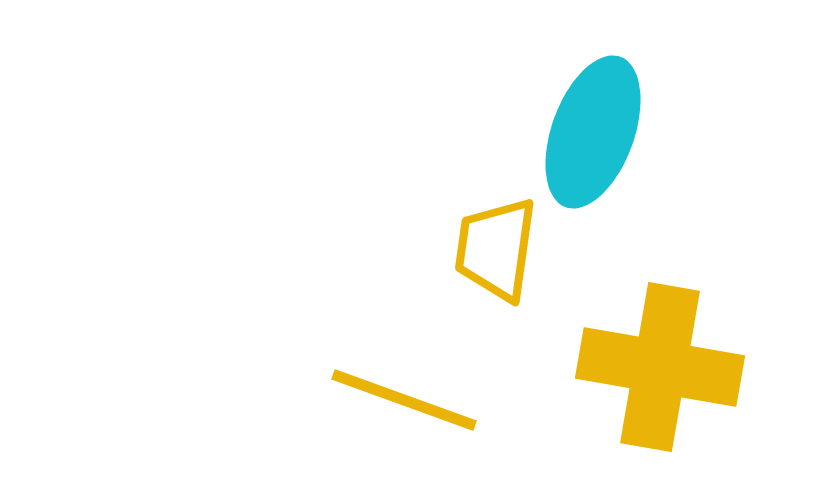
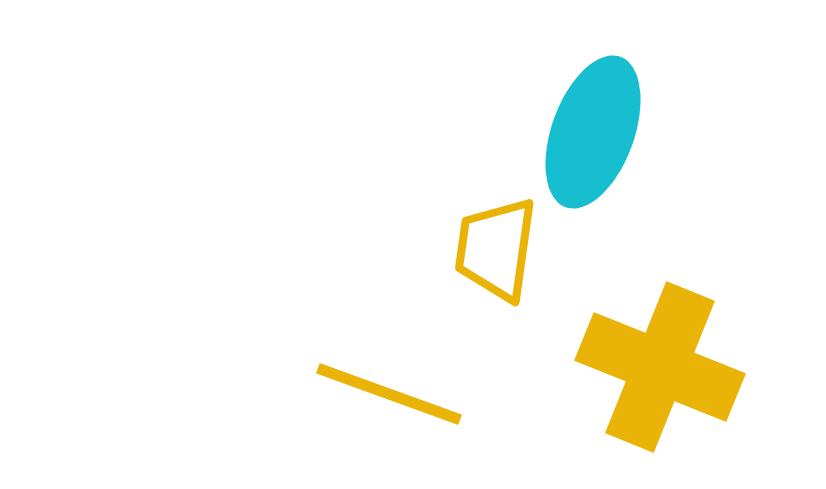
yellow cross: rotated 12 degrees clockwise
yellow line: moved 15 px left, 6 px up
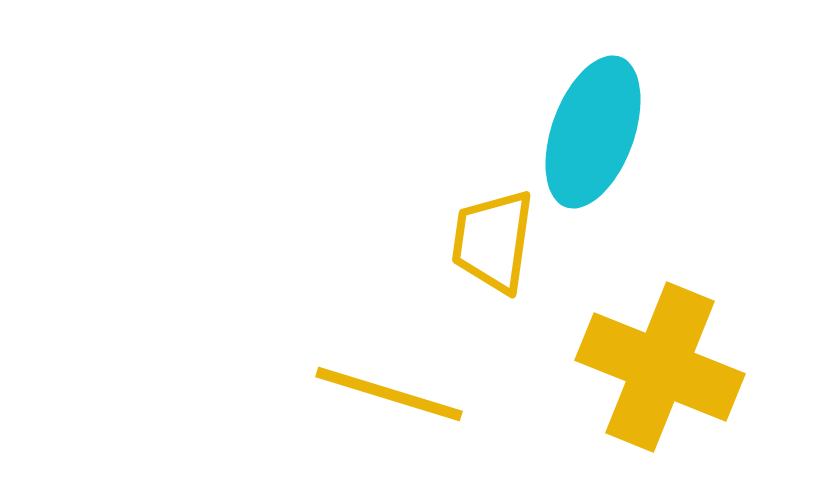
yellow trapezoid: moved 3 px left, 8 px up
yellow line: rotated 3 degrees counterclockwise
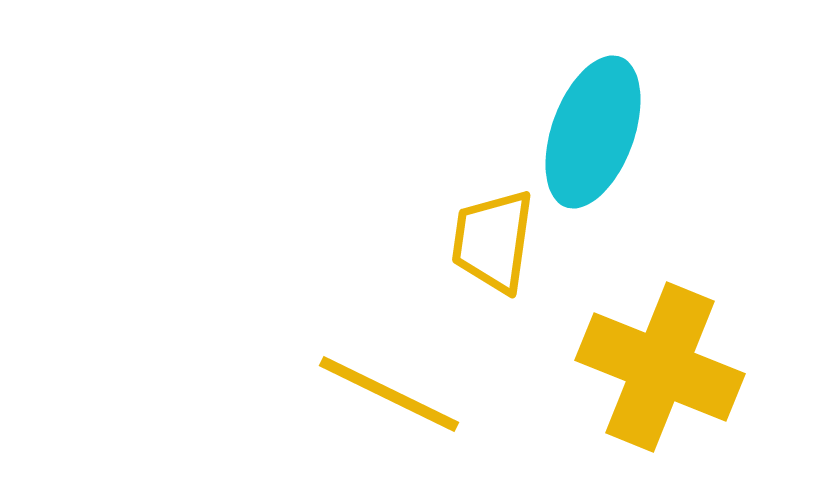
yellow line: rotated 9 degrees clockwise
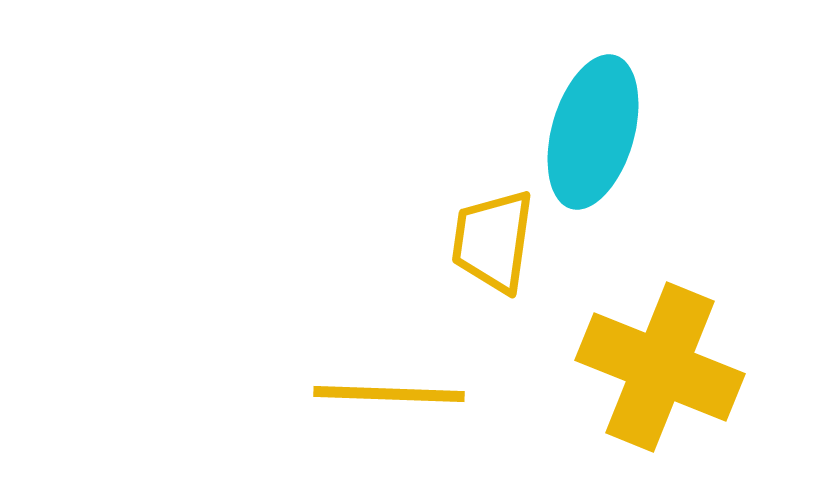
cyan ellipse: rotated 4 degrees counterclockwise
yellow line: rotated 24 degrees counterclockwise
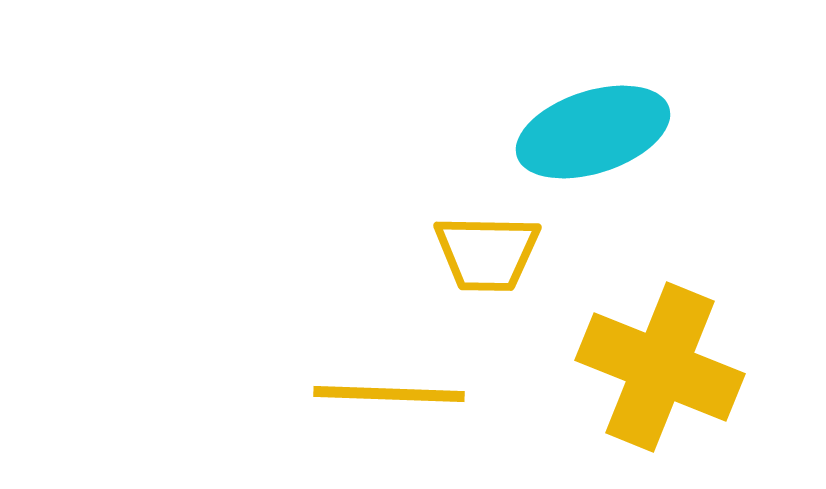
cyan ellipse: rotated 56 degrees clockwise
yellow trapezoid: moved 6 px left, 12 px down; rotated 97 degrees counterclockwise
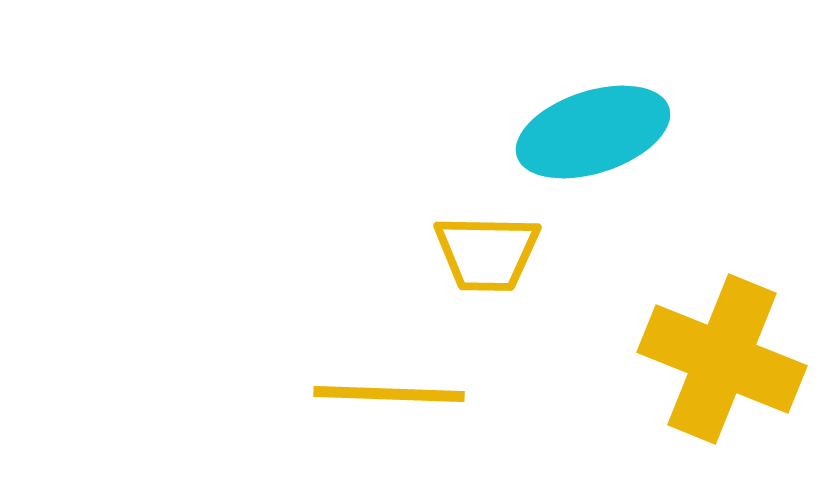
yellow cross: moved 62 px right, 8 px up
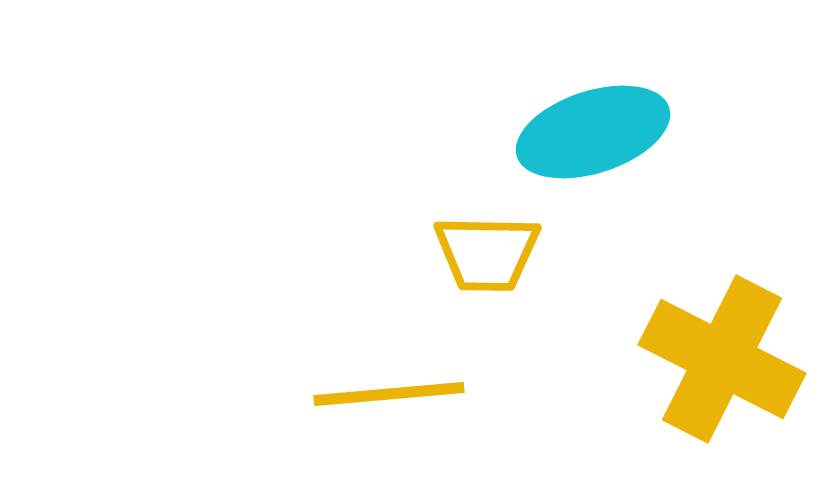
yellow cross: rotated 5 degrees clockwise
yellow line: rotated 7 degrees counterclockwise
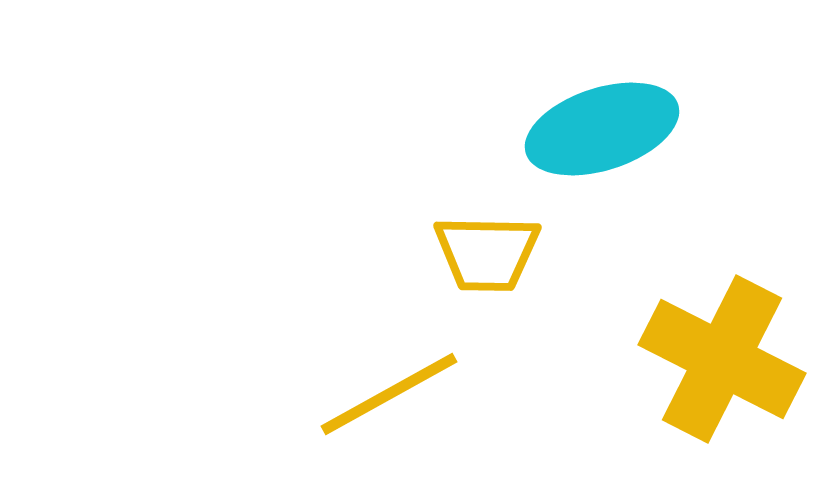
cyan ellipse: moved 9 px right, 3 px up
yellow line: rotated 24 degrees counterclockwise
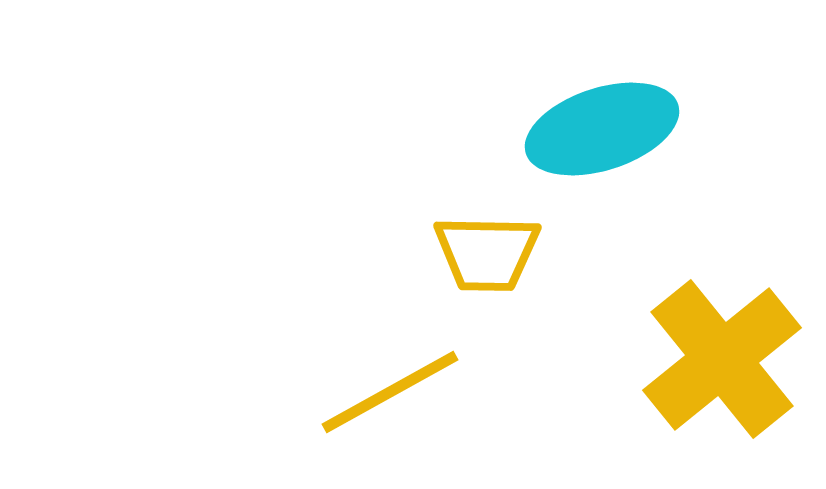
yellow cross: rotated 24 degrees clockwise
yellow line: moved 1 px right, 2 px up
